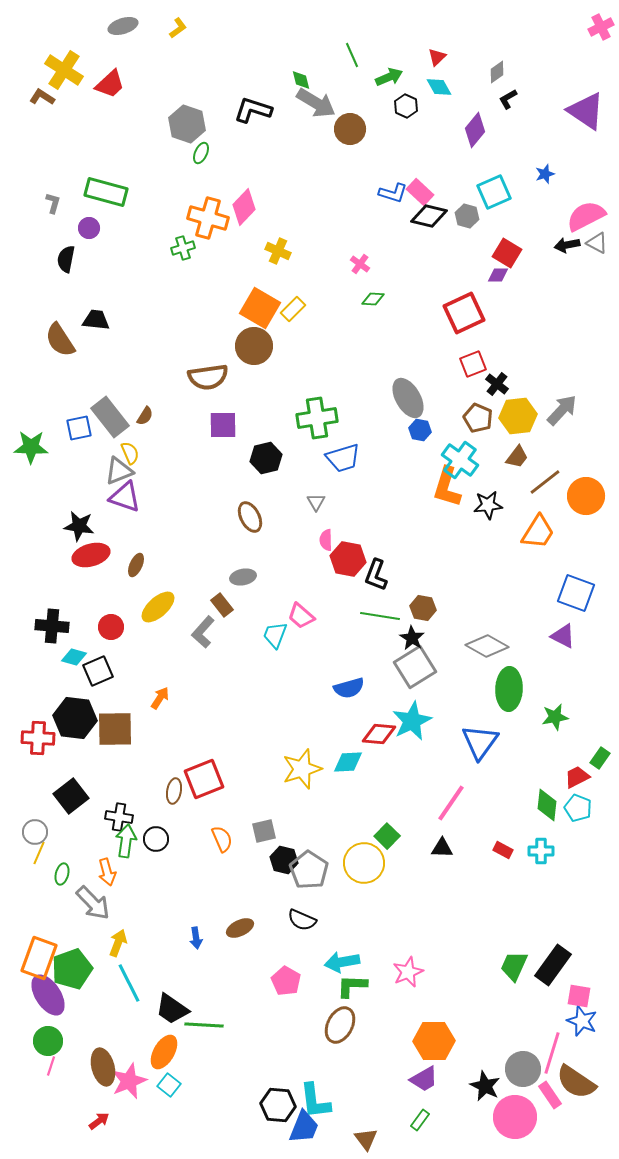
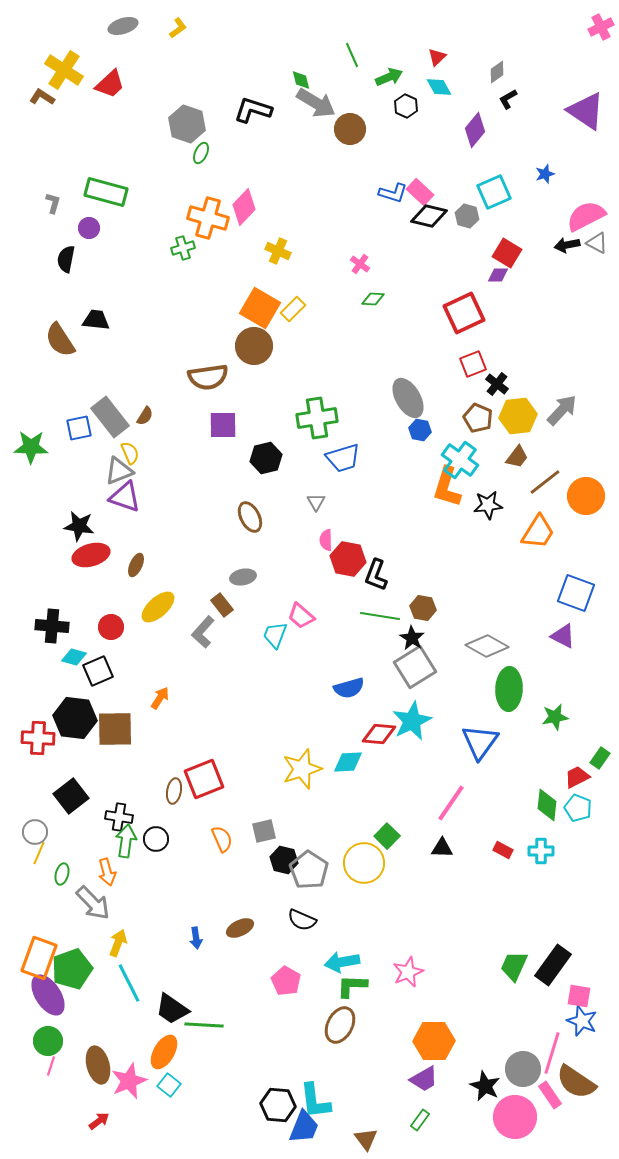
brown ellipse at (103, 1067): moved 5 px left, 2 px up
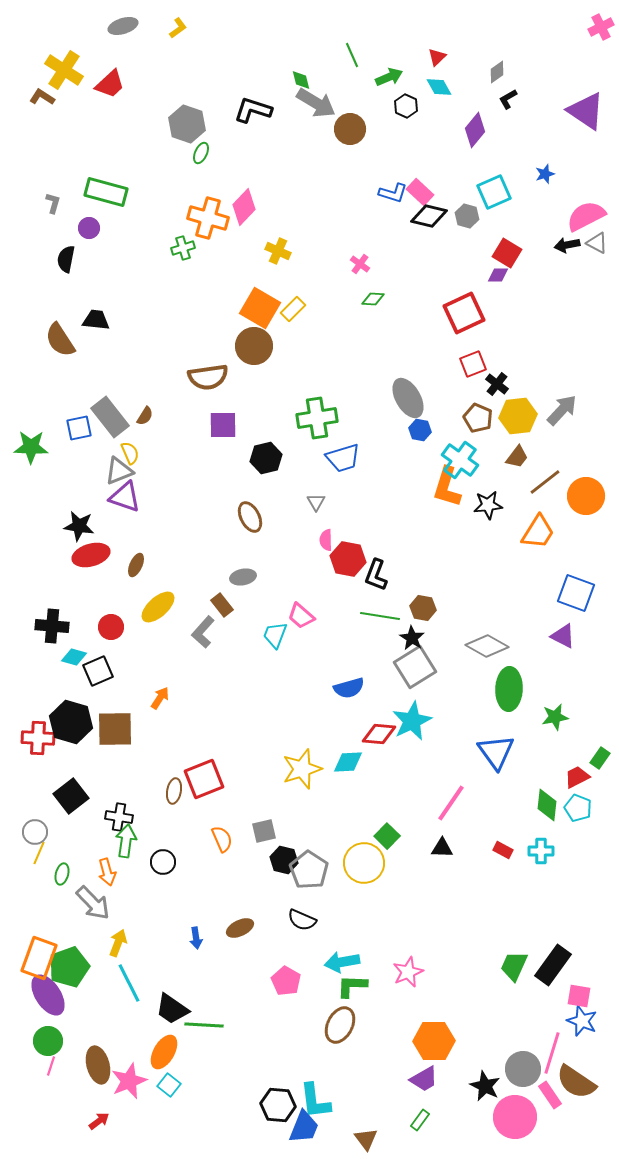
black hexagon at (75, 718): moved 4 px left, 4 px down; rotated 9 degrees clockwise
blue triangle at (480, 742): moved 16 px right, 10 px down; rotated 12 degrees counterclockwise
black circle at (156, 839): moved 7 px right, 23 px down
green pentagon at (72, 969): moved 3 px left, 2 px up
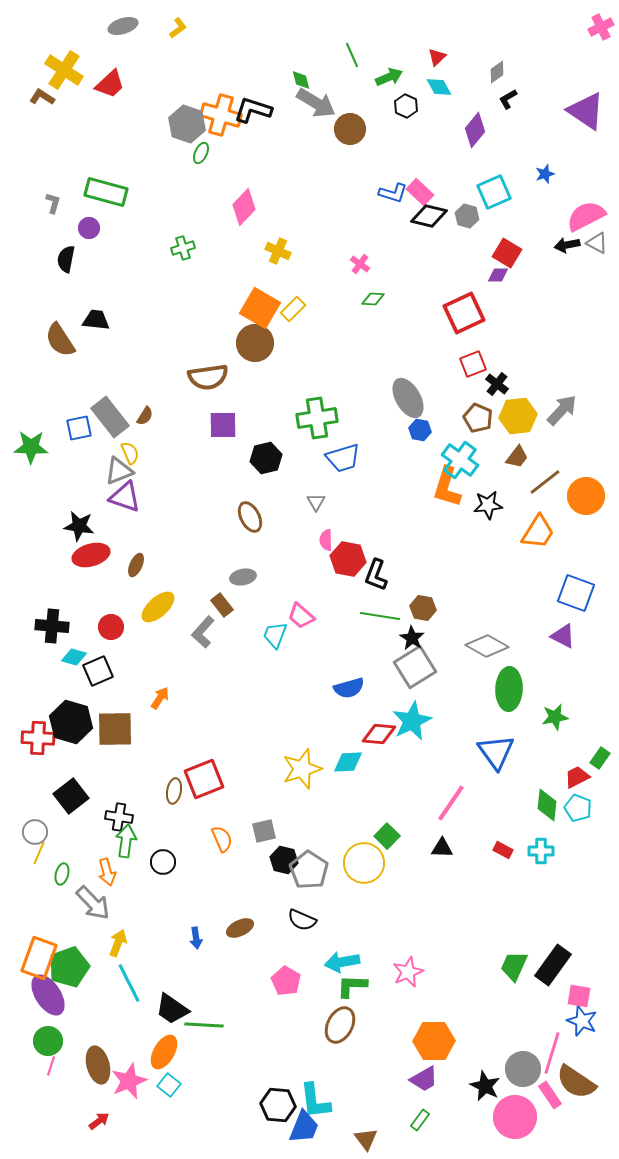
orange cross at (208, 218): moved 13 px right, 103 px up
brown circle at (254, 346): moved 1 px right, 3 px up
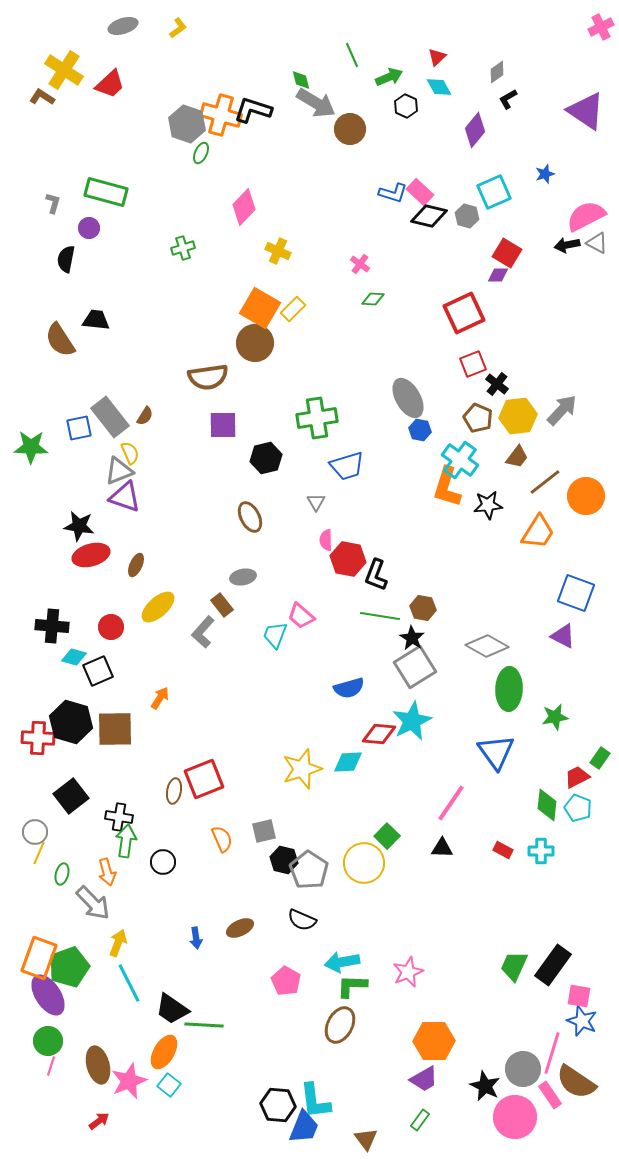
blue trapezoid at (343, 458): moved 4 px right, 8 px down
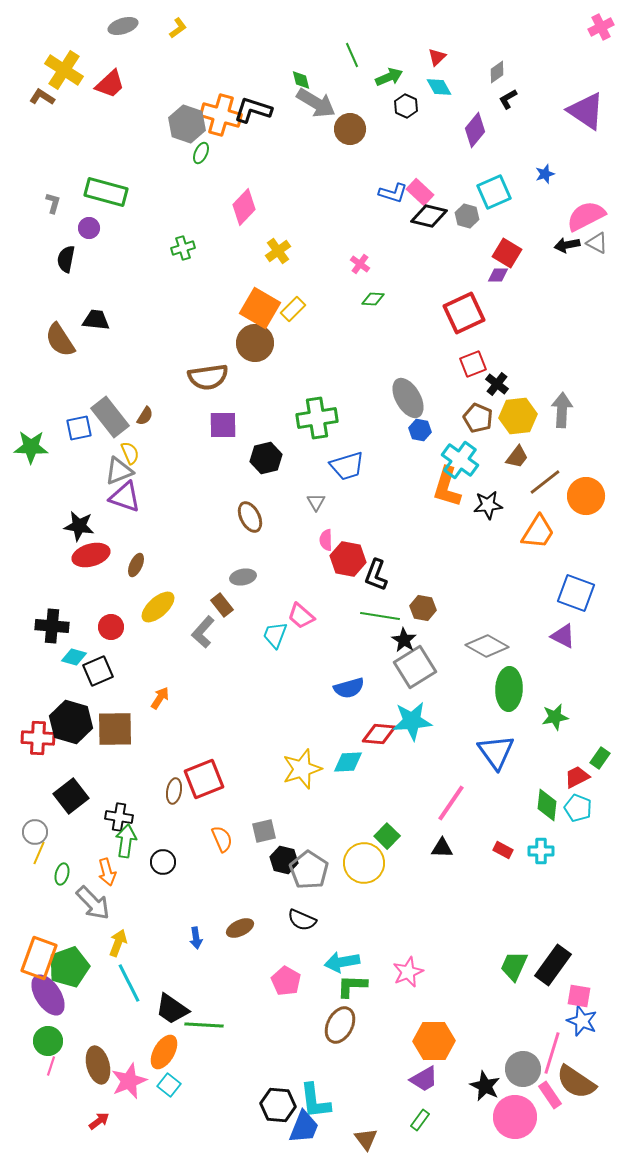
yellow cross at (278, 251): rotated 30 degrees clockwise
gray arrow at (562, 410): rotated 40 degrees counterclockwise
black star at (412, 638): moved 8 px left, 2 px down
cyan star at (412, 721): rotated 21 degrees clockwise
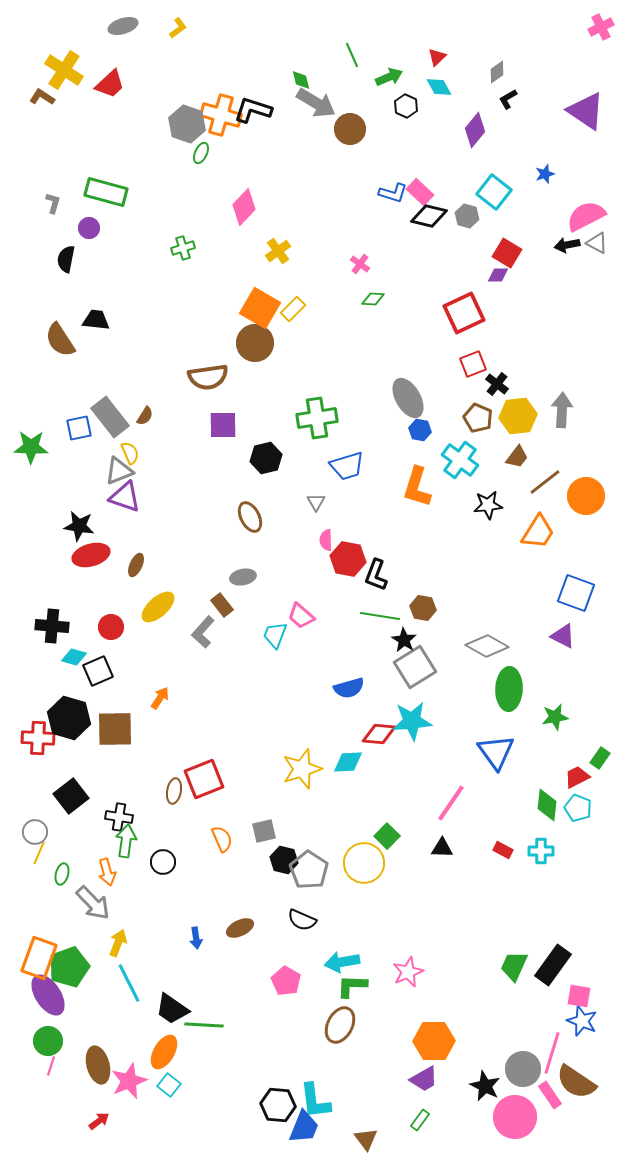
cyan square at (494, 192): rotated 28 degrees counterclockwise
orange L-shape at (447, 487): moved 30 px left
black hexagon at (71, 722): moved 2 px left, 4 px up
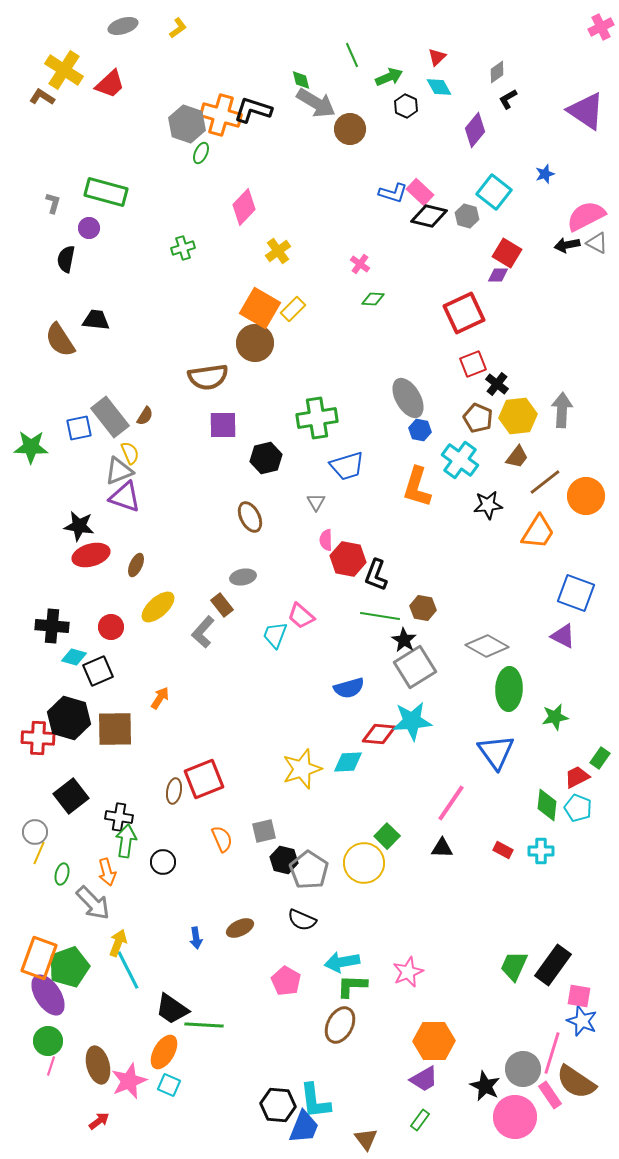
cyan line at (129, 983): moved 1 px left, 13 px up
cyan square at (169, 1085): rotated 15 degrees counterclockwise
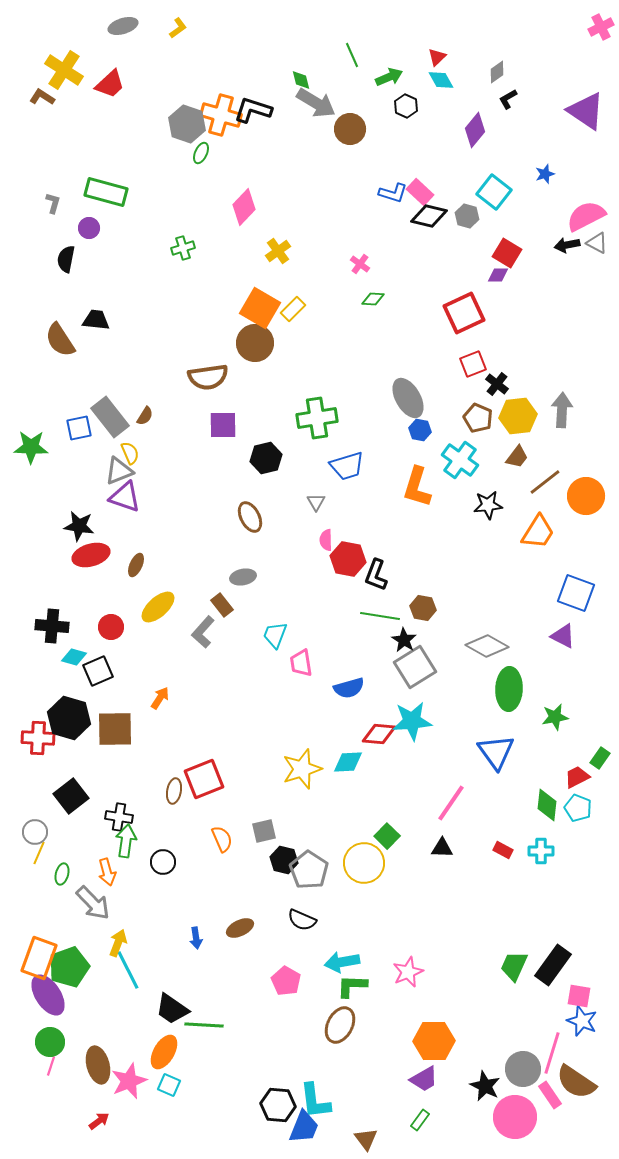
cyan diamond at (439, 87): moved 2 px right, 7 px up
pink trapezoid at (301, 616): moved 47 px down; rotated 40 degrees clockwise
green circle at (48, 1041): moved 2 px right, 1 px down
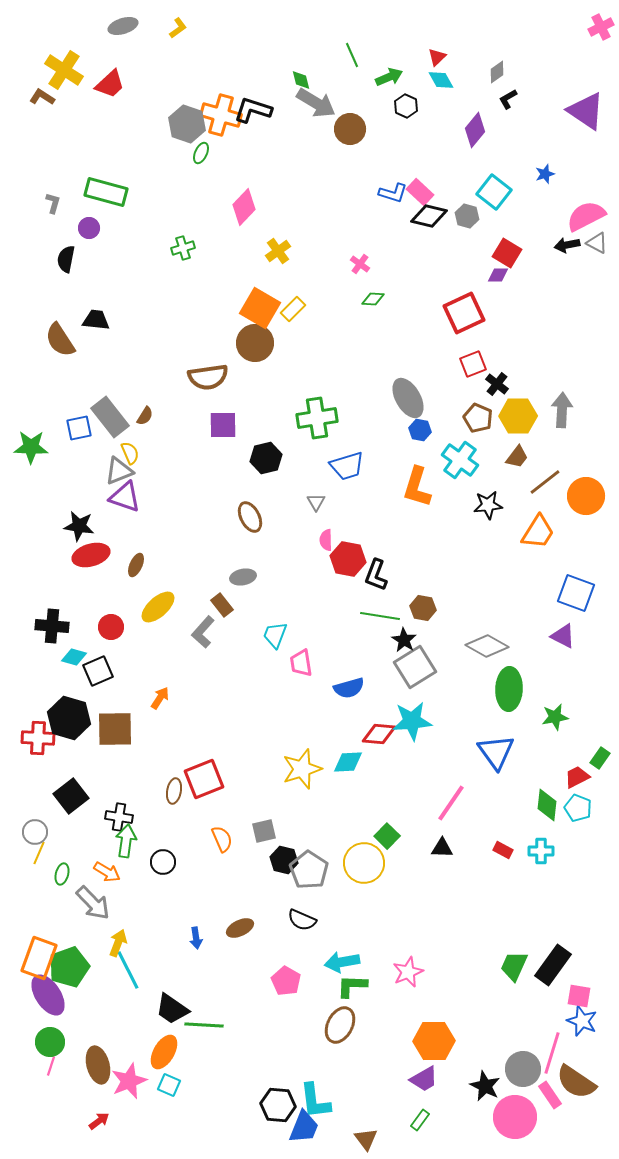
yellow hexagon at (518, 416): rotated 6 degrees clockwise
orange arrow at (107, 872): rotated 44 degrees counterclockwise
